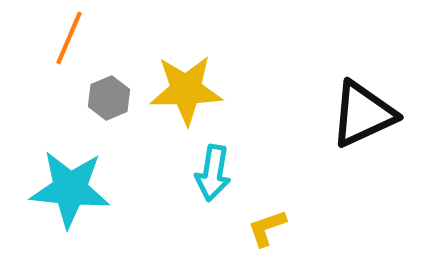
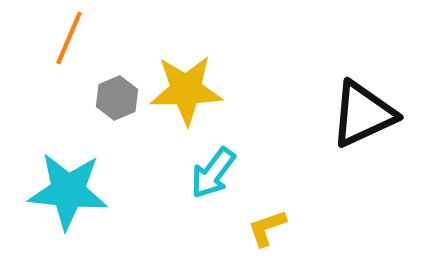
gray hexagon: moved 8 px right
cyan arrow: rotated 28 degrees clockwise
cyan star: moved 2 px left, 2 px down
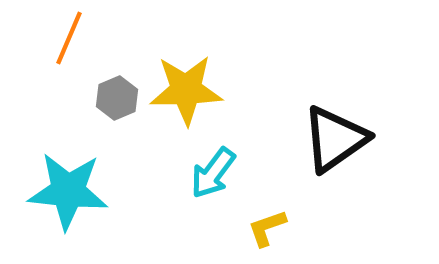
black triangle: moved 28 px left, 25 px down; rotated 10 degrees counterclockwise
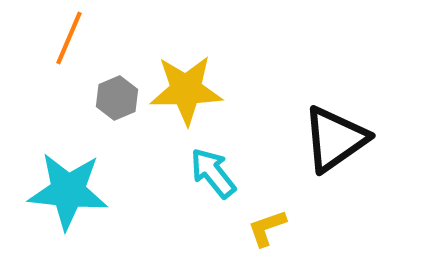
cyan arrow: rotated 104 degrees clockwise
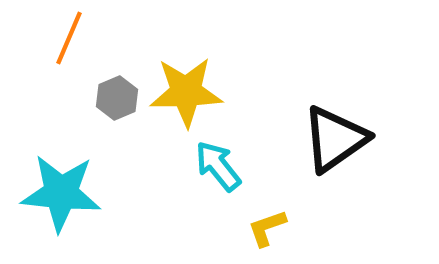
yellow star: moved 2 px down
cyan arrow: moved 5 px right, 7 px up
cyan star: moved 7 px left, 2 px down
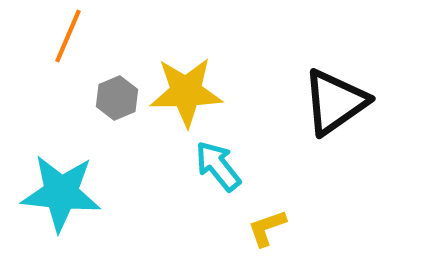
orange line: moved 1 px left, 2 px up
black triangle: moved 37 px up
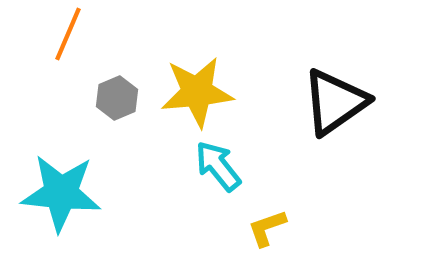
orange line: moved 2 px up
yellow star: moved 11 px right; rotated 4 degrees counterclockwise
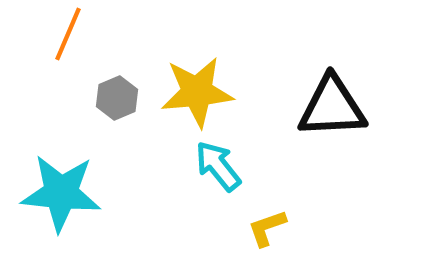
black triangle: moved 3 px left, 5 px down; rotated 32 degrees clockwise
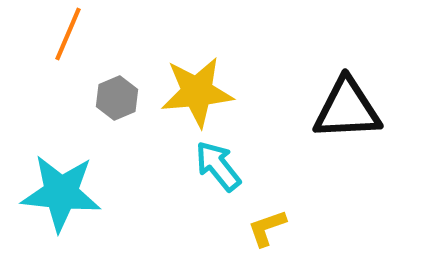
black triangle: moved 15 px right, 2 px down
